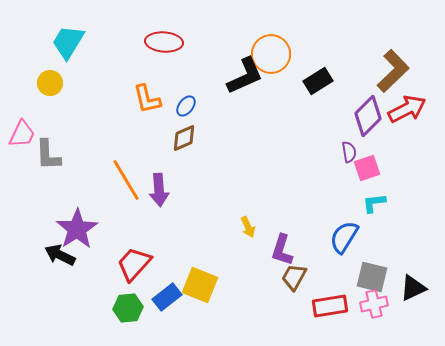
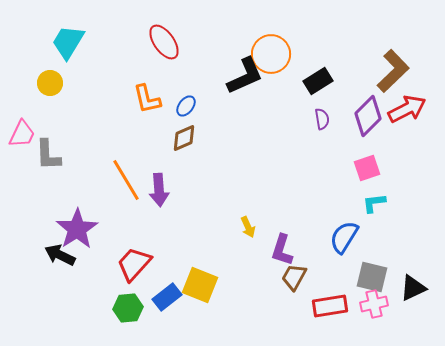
red ellipse: rotated 51 degrees clockwise
purple semicircle: moved 27 px left, 33 px up
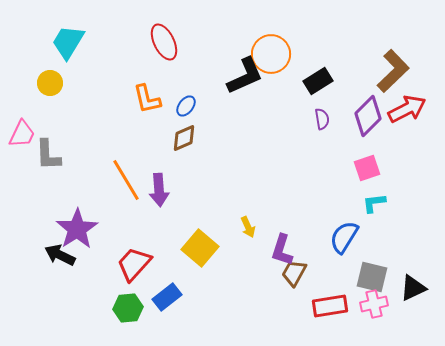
red ellipse: rotated 9 degrees clockwise
brown trapezoid: moved 4 px up
yellow square: moved 37 px up; rotated 18 degrees clockwise
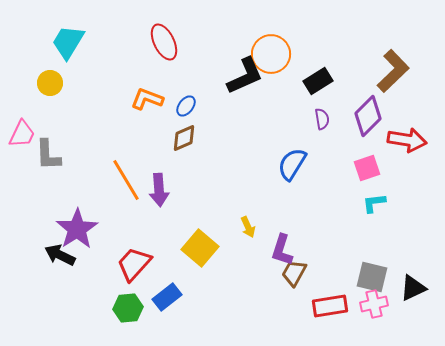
orange L-shape: rotated 124 degrees clockwise
red arrow: moved 31 px down; rotated 36 degrees clockwise
blue semicircle: moved 52 px left, 73 px up
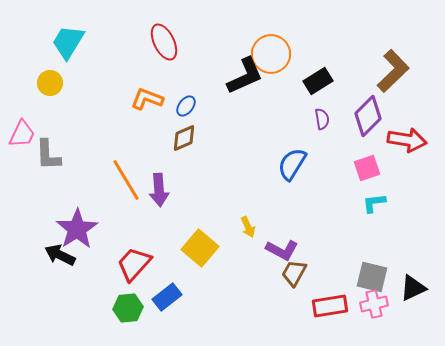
purple L-shape: rotated 80 degrees counterclockwise
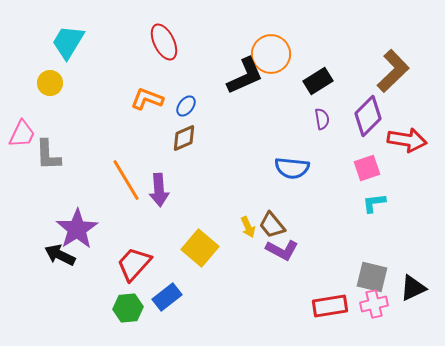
blue semicircle: moved 4 px down; rotated 116 degrees counterclockwise
brown trapezoid: moved 22 px left, 48 px up; rotated 68 degrees counterclockwise
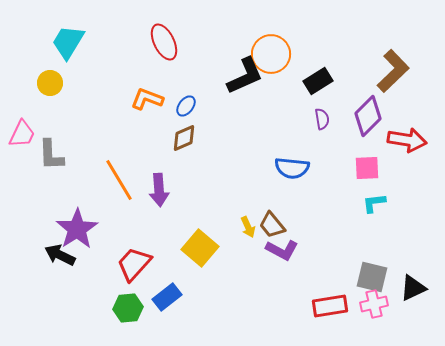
gray L-shape: moved 3 px right
pink square: rotated 16 degrees clockwise
orange line: moved 7 px left
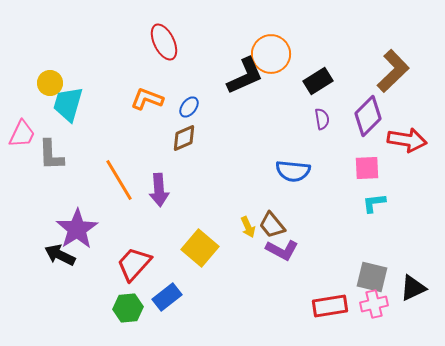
cyan trapezoid: moved 62 px down; rotated 15 degrees counterclockwise
blue ellipse: moved 3 px right, 1 px down
blue semicircle: moved 1 px right, 3 px down
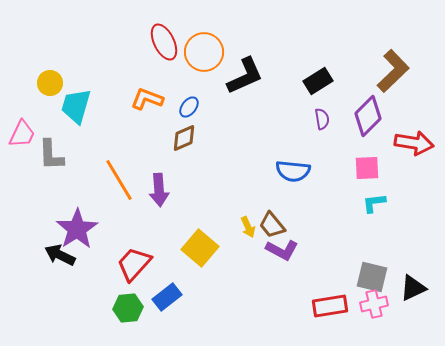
orange circle: moved 67 px left, 2 px up
cyan trapezoid: moved 8 px right, 2 px down
red arrow: moved 7 px right, 3 px down
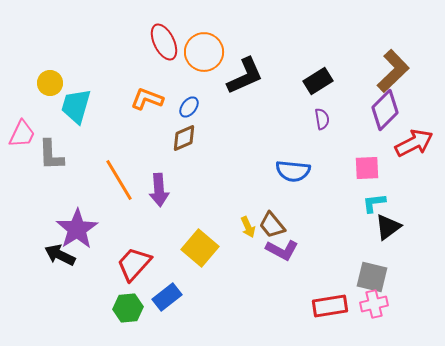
purple diamond: moved 17 px right, 6 px up
red arrow: rotated 36 degrees counterclockwise
black triangle: moved 25 px left, 61 px up; rotated 12 degrees counterclockwise
